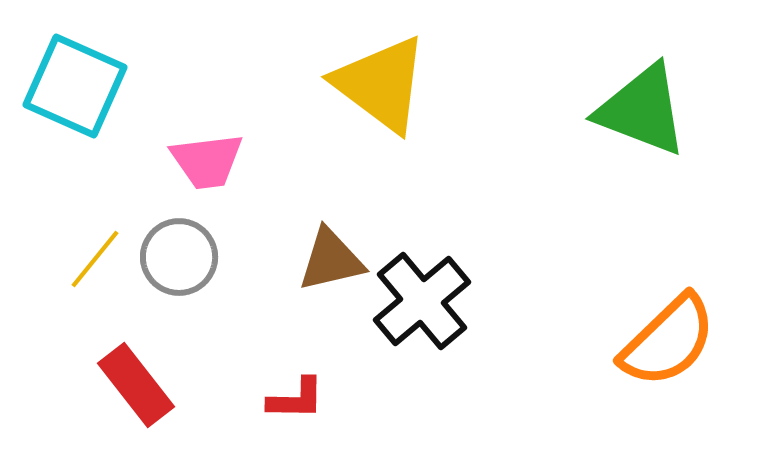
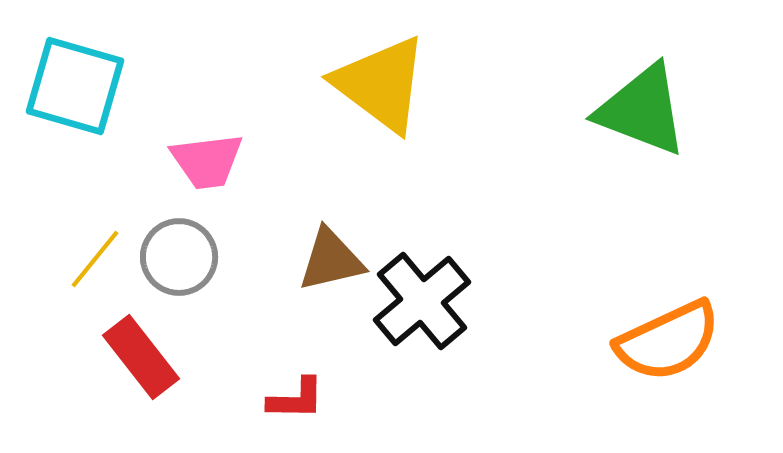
cyan square: rotated 8 degrees counterclockwise
orange semicircle: rotated 19 degrees clockwise
red rectangle: moved 5 px right, 28 px up
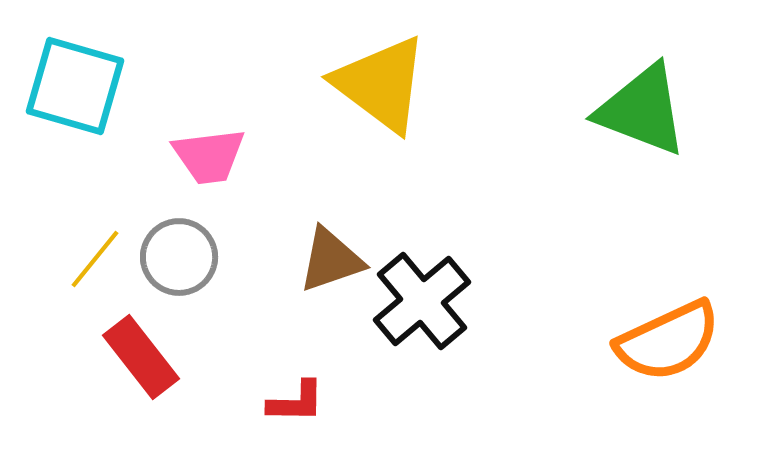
pink trapezoid: moved 2 px right, 5 px up
brown triangle: rotated 6 degrees counterclockwise
red L-shape: moved 3 px down
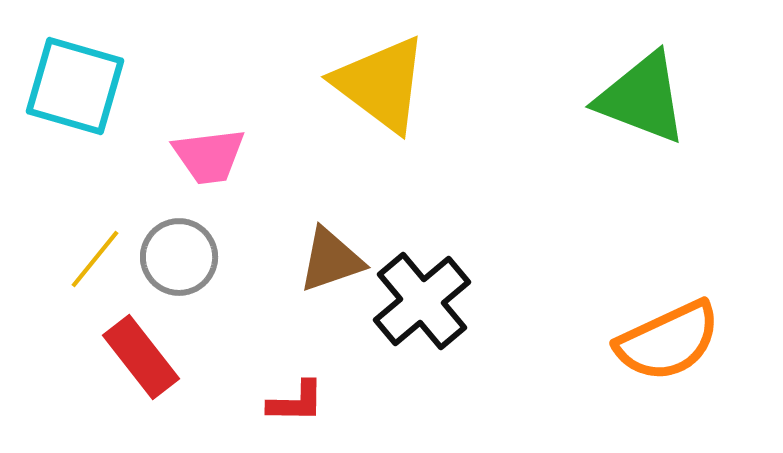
green triangle: moved 12 px up
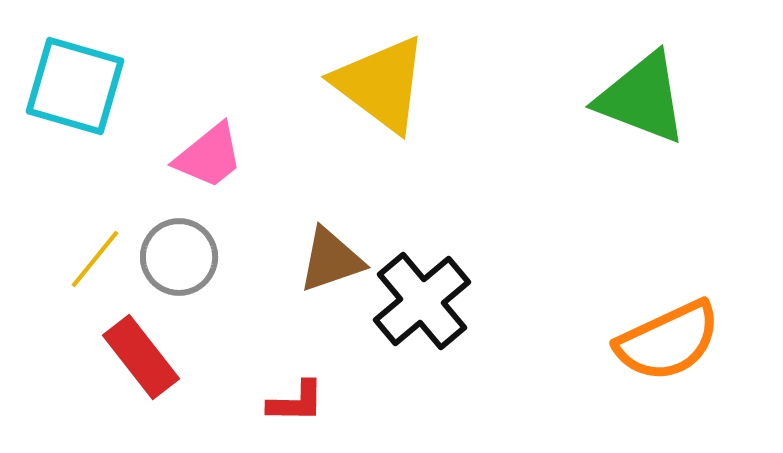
pink trapezoid: rotated 32 degrees counterclockwise
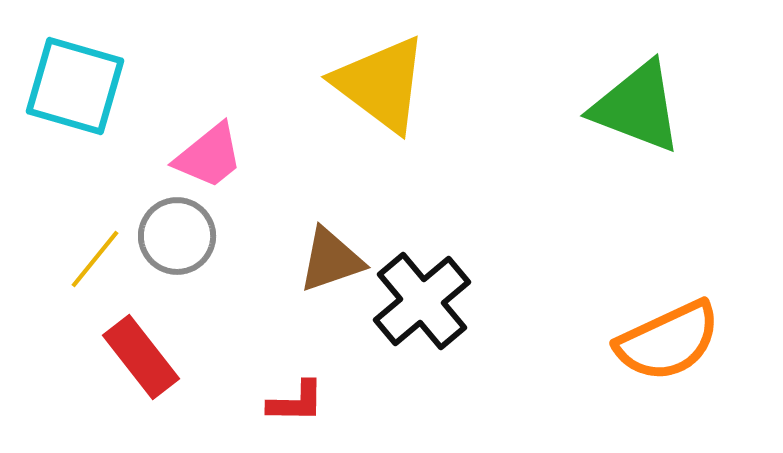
green triangle: moved 5 px left, 9 px down
gray circle: moved 2 px left, 21 px up
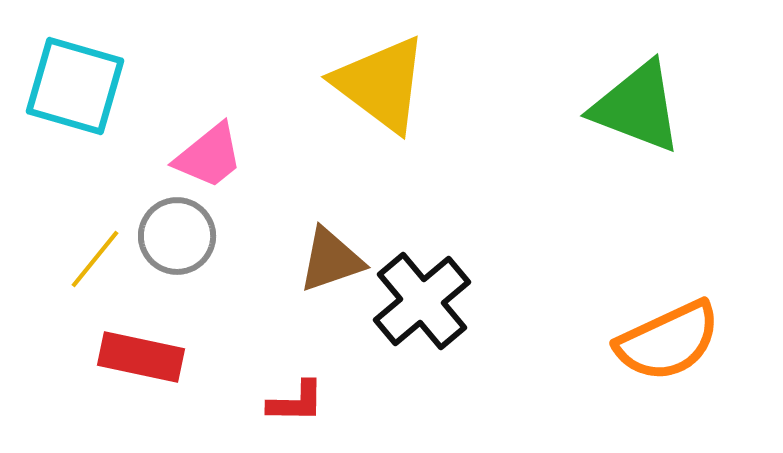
red rectangle: rotated 40 degrees counterclockwise
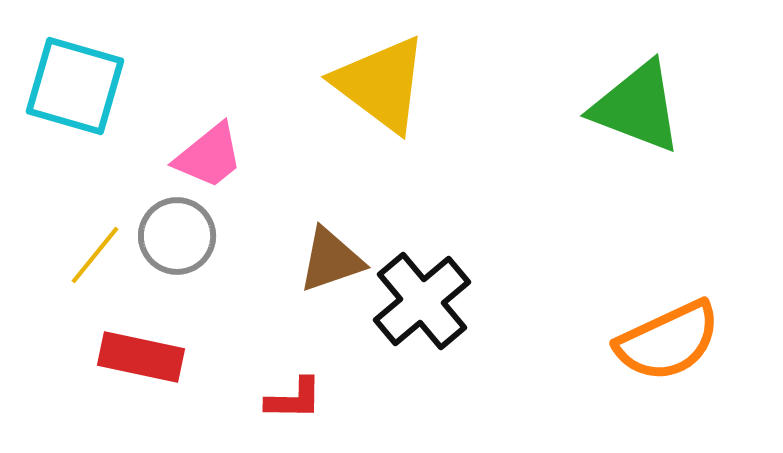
yellow line: moved 4 px up
red L-shape: moved 2 px left, 3 px up
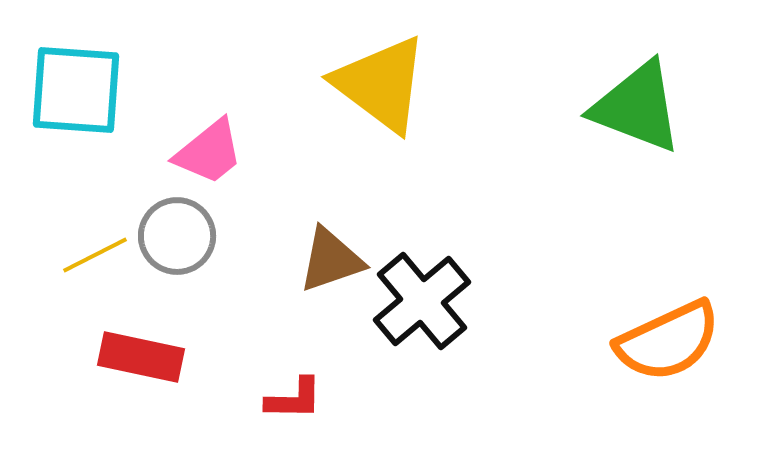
cyan square: moved 1 px right, 4 px down; rotated 12 degrees counterclockwise
pink trapezoid: moved 4 px up
yellow line: rotated 24 degrees clockwise
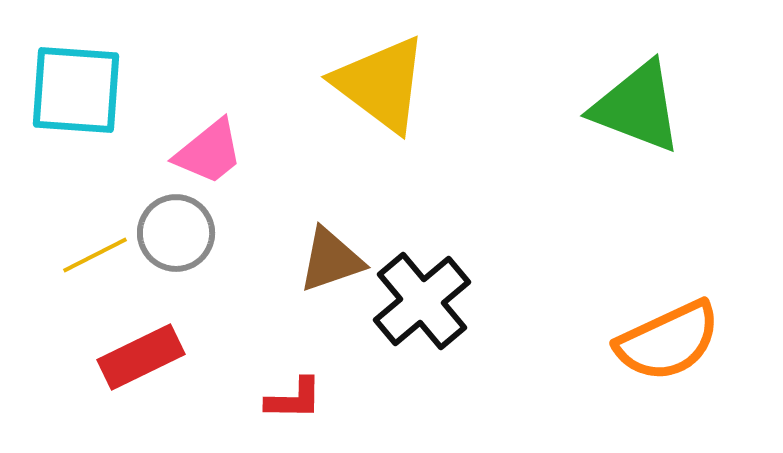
gray circle: moved 1 px left, 3 px up
red rectangle: rotated 38 degrees counterclockwise
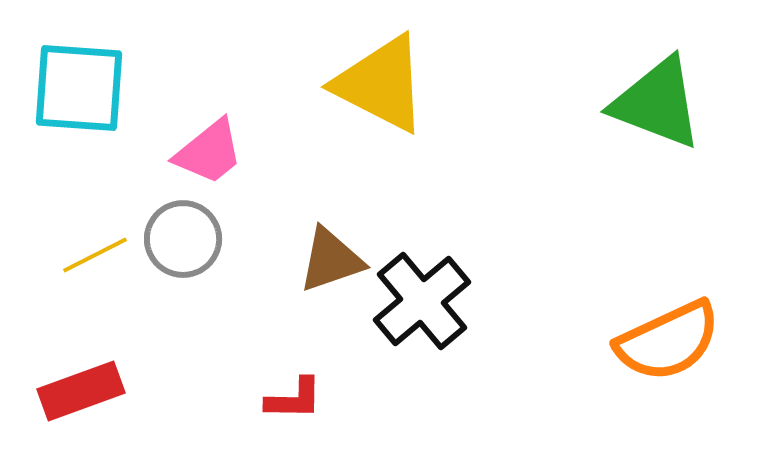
yellow triangle: rotated 10 degrees counterclockwise
cyan square: moved 3 px right, 2 px up
green triangle: moved 20 px right, 4 px up
gray circle: moved 7 px right, 6 px down
red rectangle: moved 60 px left, 34 px down; rotated 6 degrees clockwise
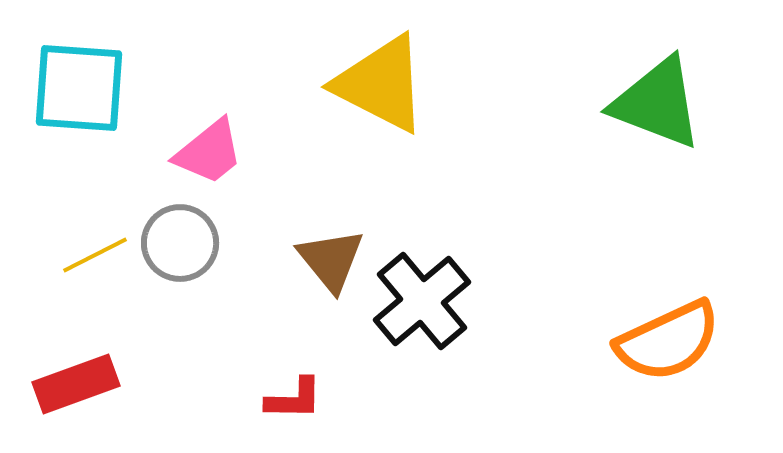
gray circle: moved 3 px left, 4 px down
brown triangle: rotated 50 degrees counterclockwise
red rectangle: moved 5 px left, 7 px up
